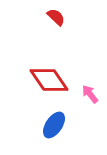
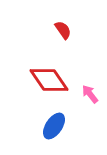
red semicircle: moved 7 px right, 13 px down; rotated 12 degrees clockwise
blue ellipse: moved 1 px down
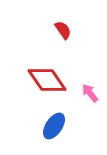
red diamond: moved 2 px left
pink arrow: moved 1 px up
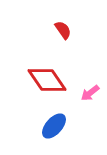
pink arrow: rotated 90 degrees counterclockwise
blue ellipse: rotated 8 degrees clockwise
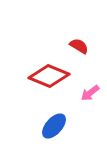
red semicircle: moved 16 px right, 16 px down; rotated 24 degrees counterclockwise
red diamond: moved 2 px right, 4 px up; rotated 33 degrees counterclockwise
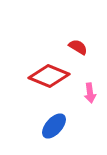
red semicircle: moved 1 px left, 1 px down
pink arrow: rotated 60 degrees counterclockwise
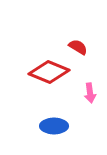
red diamond: moved 4 px up
blue ellipse: rotated 48 degrees clockwise
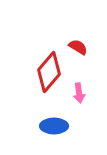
red diamond: rotated 72 degrees counterclockwise
pink arrow: moved 11 px left
